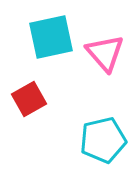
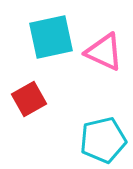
pink triangle: moved 1 px left, 1 px up; rotated 24 degrees counterclockwise
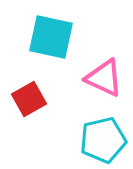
cyan square: rotated 24 degrees clockwise
pink triangle: moved 26 px down
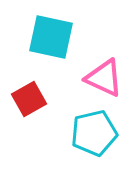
cyan pentagon: moved 9 px left, 7 px up
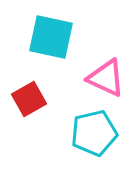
pink triangle: moved 2 px right
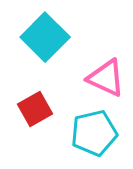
cyan square: moved 6 px left; rotated 33 degrees clockwise
red square: moved 6 px right, 10 px down
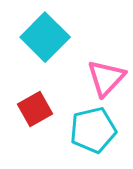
pink triangle: rotated 48 degrees clockwise
cyan pentagon: moved 1 px left, 3 px up
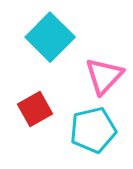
cyan square: moved 5 px right
pink triangle: moved 2 px left, 2 px up
